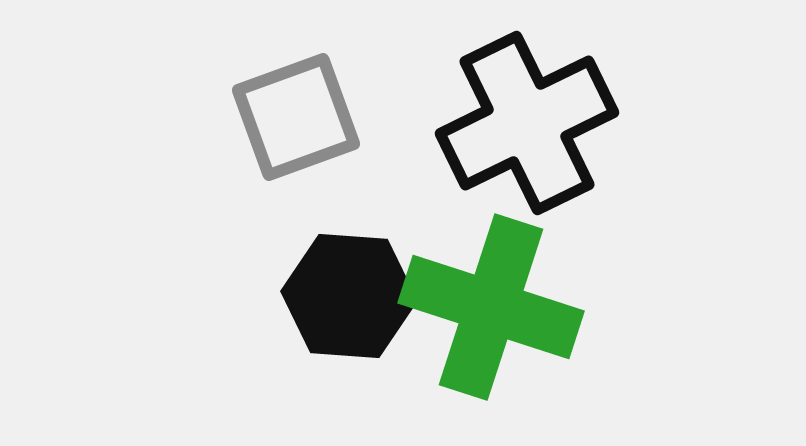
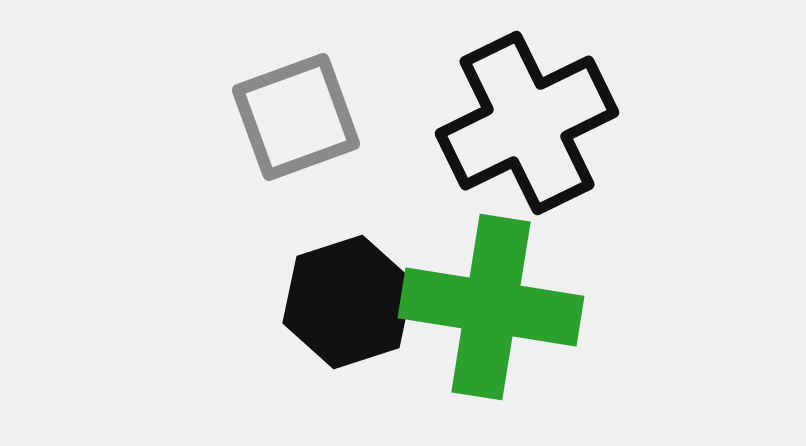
black hexagon: moved 1 px left, 6 px down; rotated 22 degrees counterclockwise
green cross: rotated 9 degrees counterclockwise
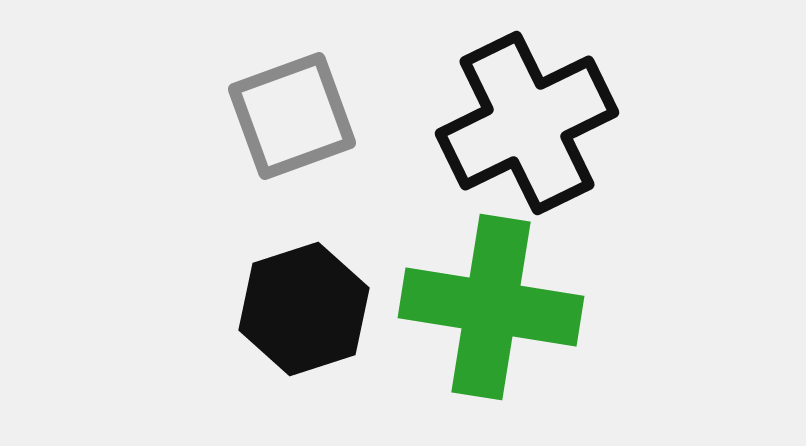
gray square: moved 4 px left, 1 px up
black hexagon: moved 44 px left, 7 px down
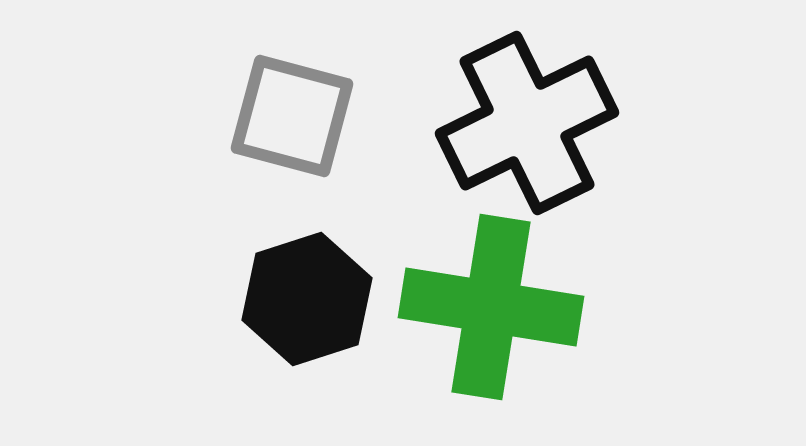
gray square: rotated 35 degrees clockwise
black hexagon: moved 3 px right, 10 px up
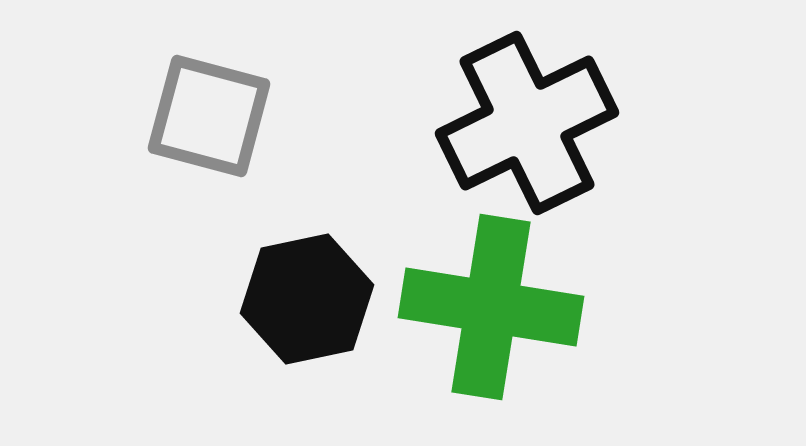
gray square: moved 83 px left
black hexagon: rotated 6 degrees clockwise
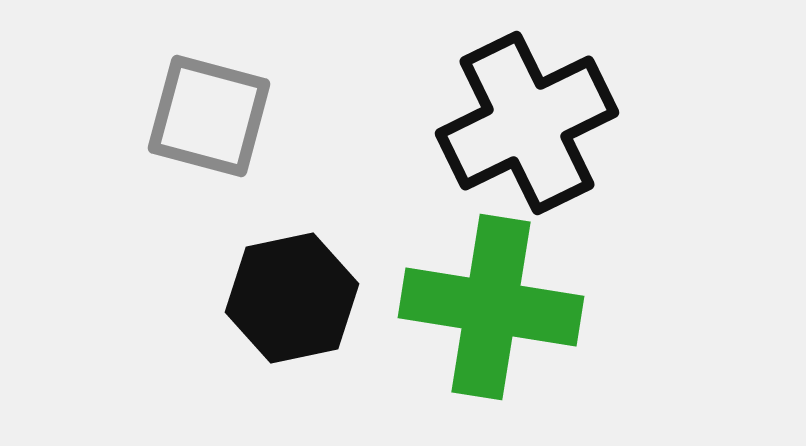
black hexagon: moved 15 px left, 1 px up
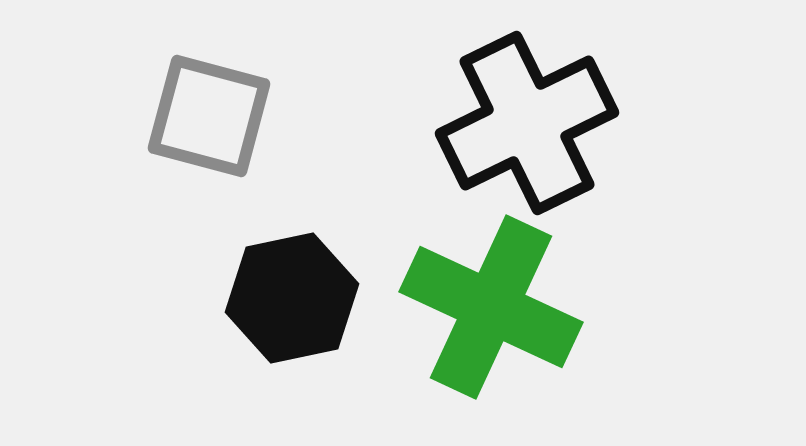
green cross: rotated 16 degrees clockwise
